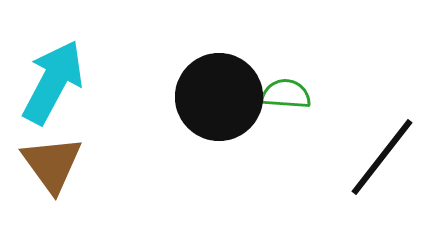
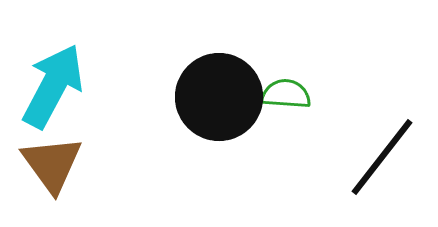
cyan arrow: moved 4 px down
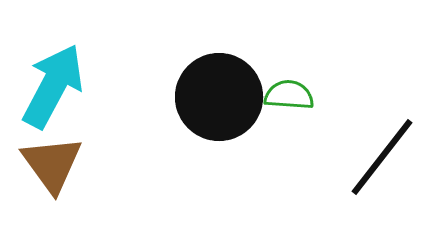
green semicircle: moved 3 px right, 1 px down
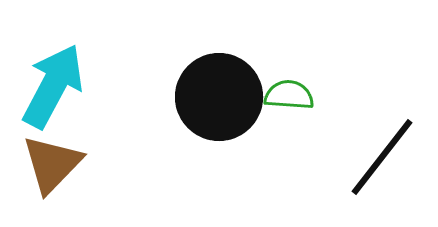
brown triangle: rotated 20 degrees clockwise
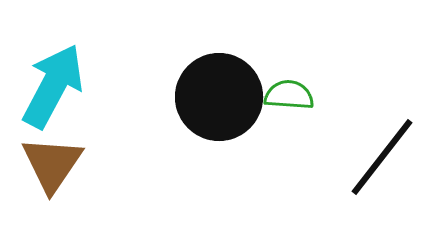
brown triangle: rotated 10 degrees counterclockwise
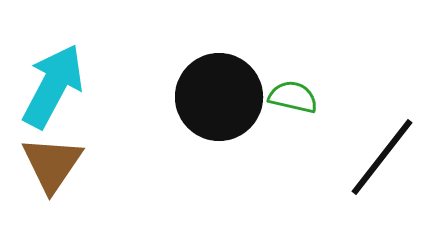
green semicircle: moved 4 px right, 2 px down; rotated 9 degrees clockwise
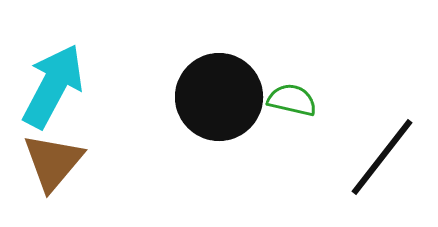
green semicircle: moved 1 px left, 3 px down
brown triangle: moved 1 px right, 2 px up; rotated 6 degrees clockwise
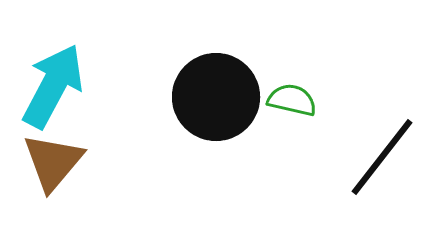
black circle: moved 3 px left
